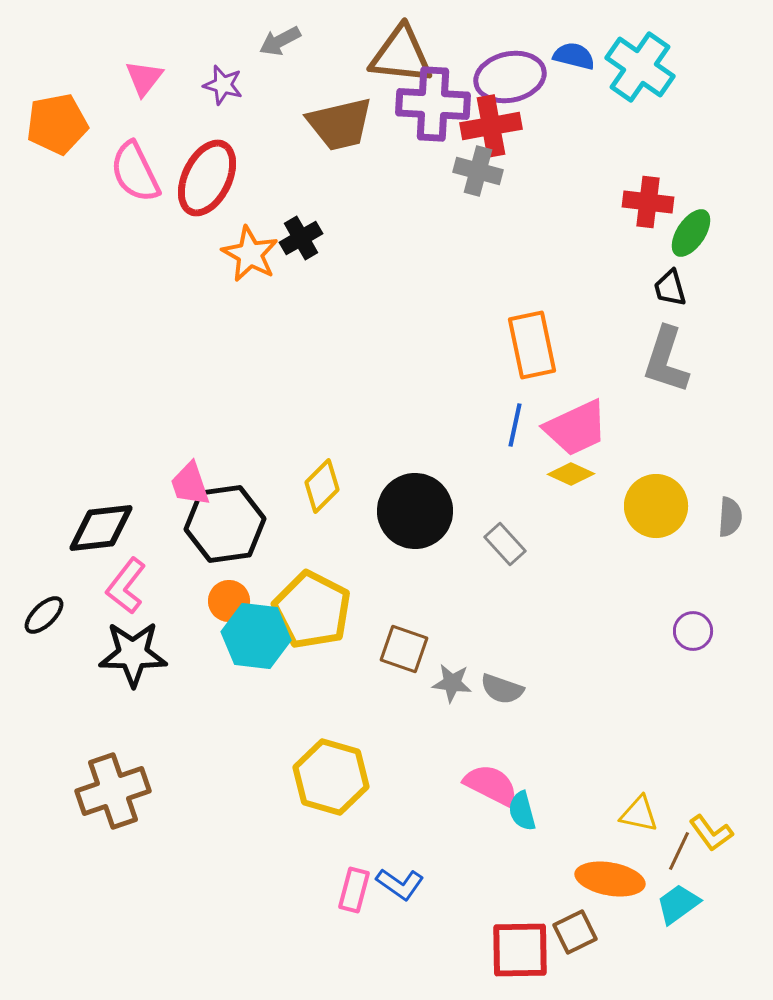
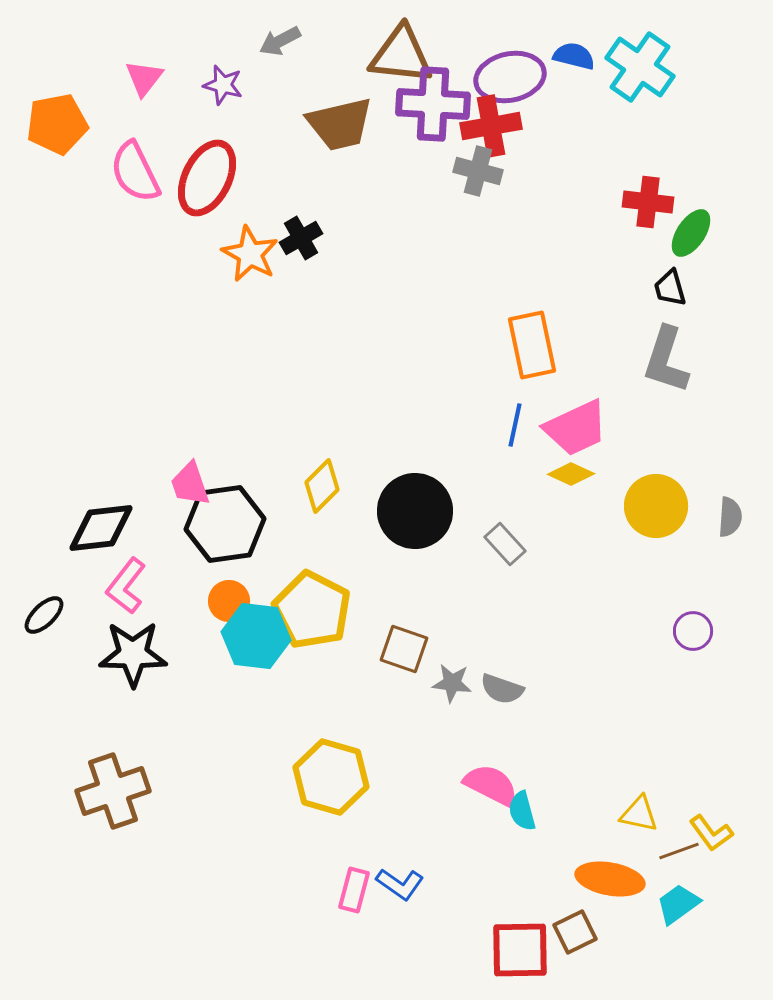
brown line at (679, 851): rotated 45 degrees clockwise
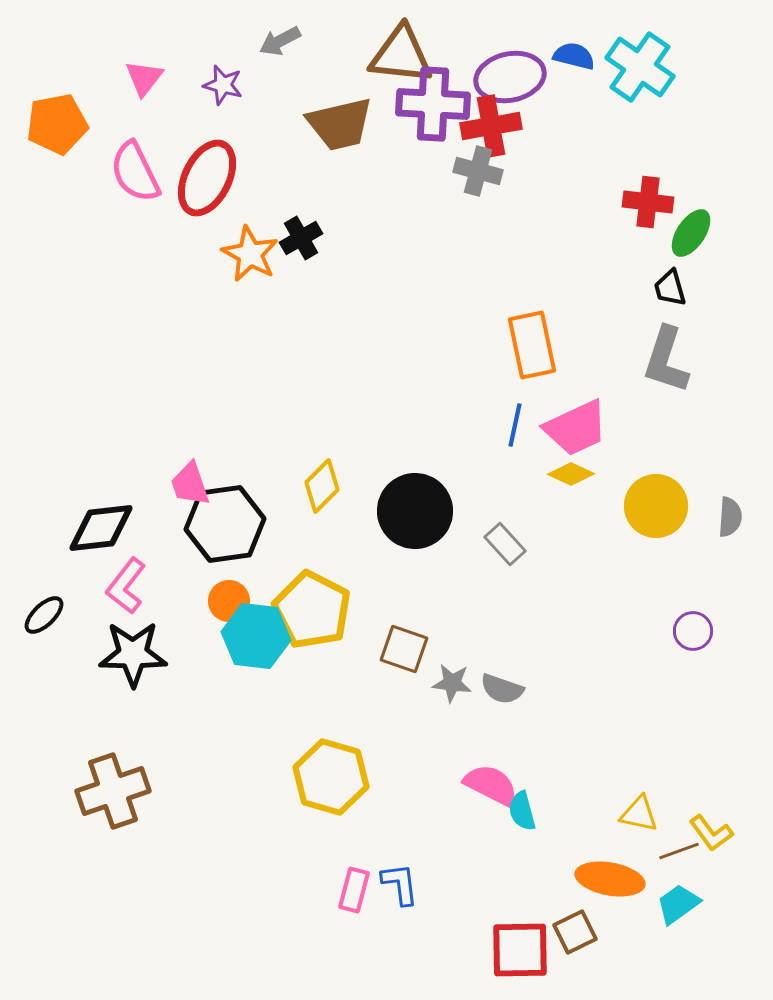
blue L-shape at (400, 884): rotated 132 degrees counterclockwise
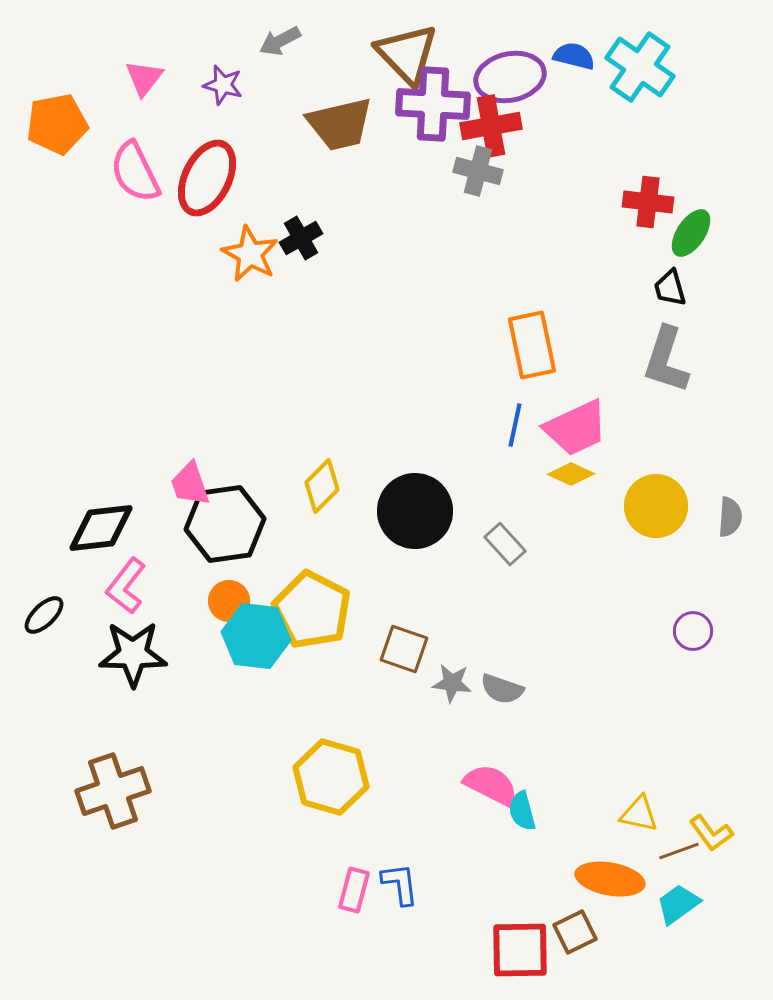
brown triangle at (401, 55): moved 6 px right, 1 px up; rotated 40 degrees clockwise
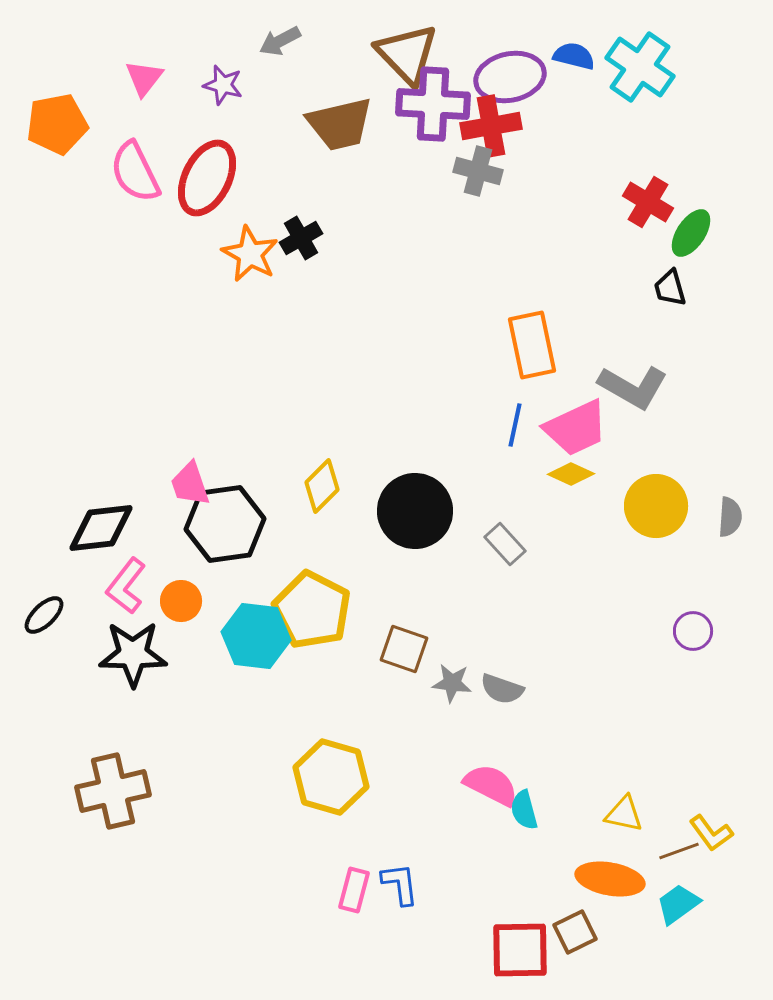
red cross at (648, 202): rotated 24 degrees clockwise
gray L-shape at (666, 360): moved 33 px left, 27 px down; rotated 78 degrees counterclockwise
orange circle at (229, 601): moved 48 px left
brown cross at (113, 791): rotated 6 degrees clockwise
cyan semicircle at (522, 811): moved 2 px right, 1 px up
yellow triangle at (639, 814): moved 15 px left
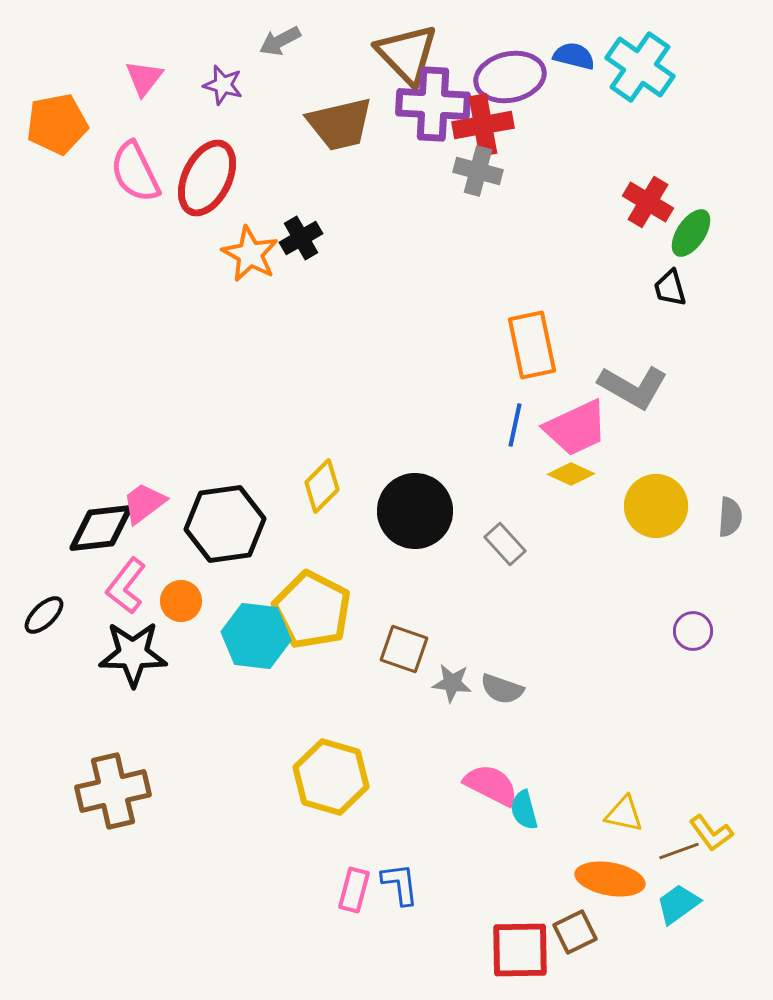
red cross at (491, 126): moved 8 px left, 1 px up
pink trapezoid at (190, 484): moved 46 px left, 19 px down; rotated 72 degrees clockwise
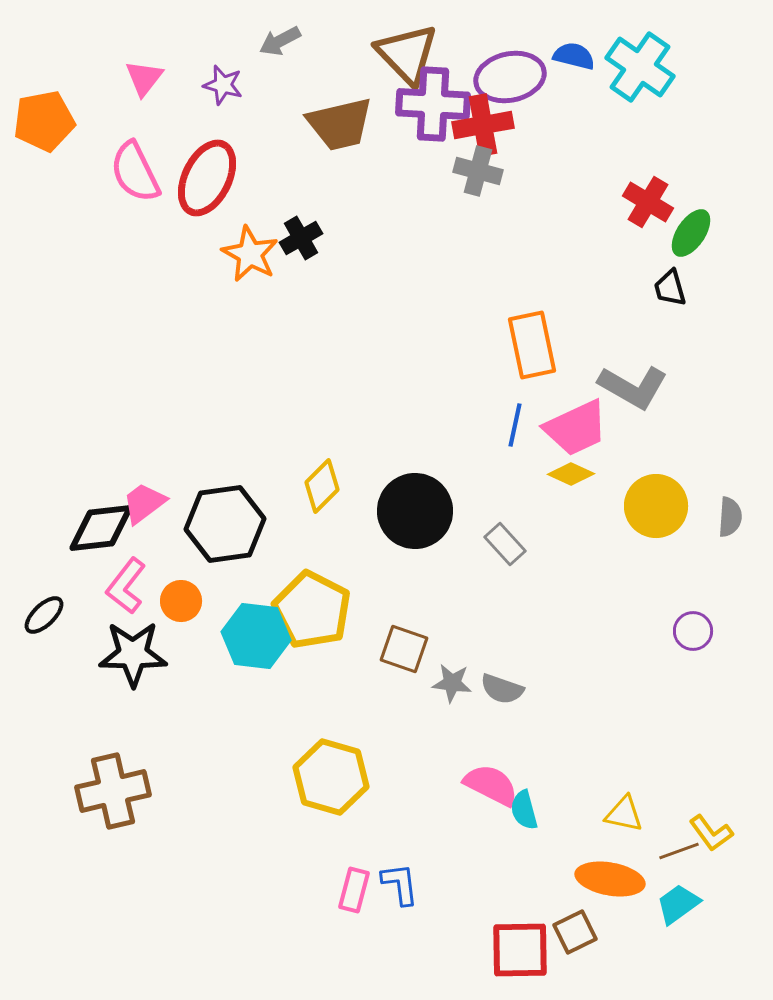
orange pentagon at (57, 124): moved 13 px left, 3 px up
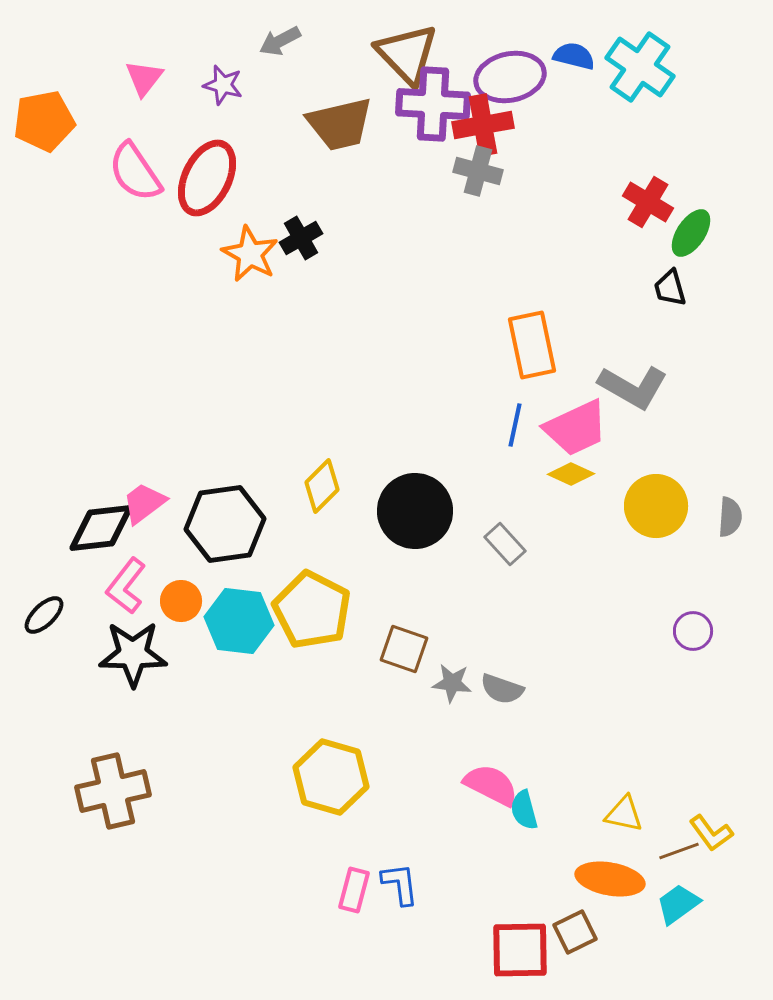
pink semicircle at (135, 172): rotated 8 degrees counterclockwise
cyan hexagon at (256, 636): moved 17 px left, 15 px up
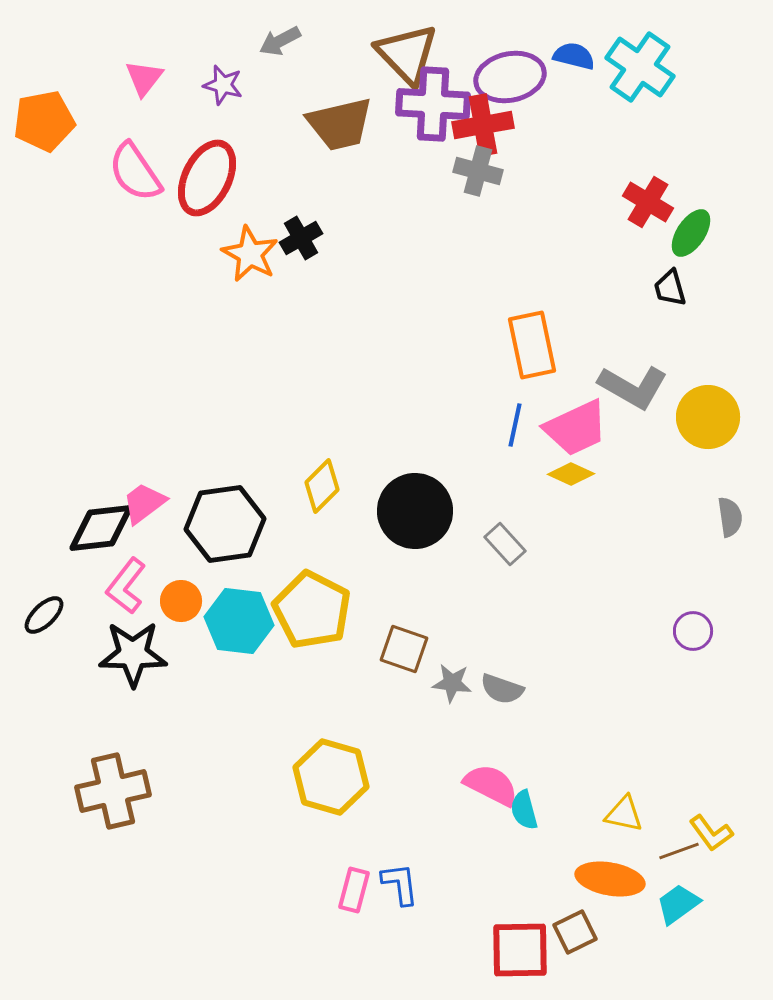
yellow circle at (656, 506): moved 52 px right, 89 px up
gray semicircle at (730, 517): rotated 12 degrees counterclockwise
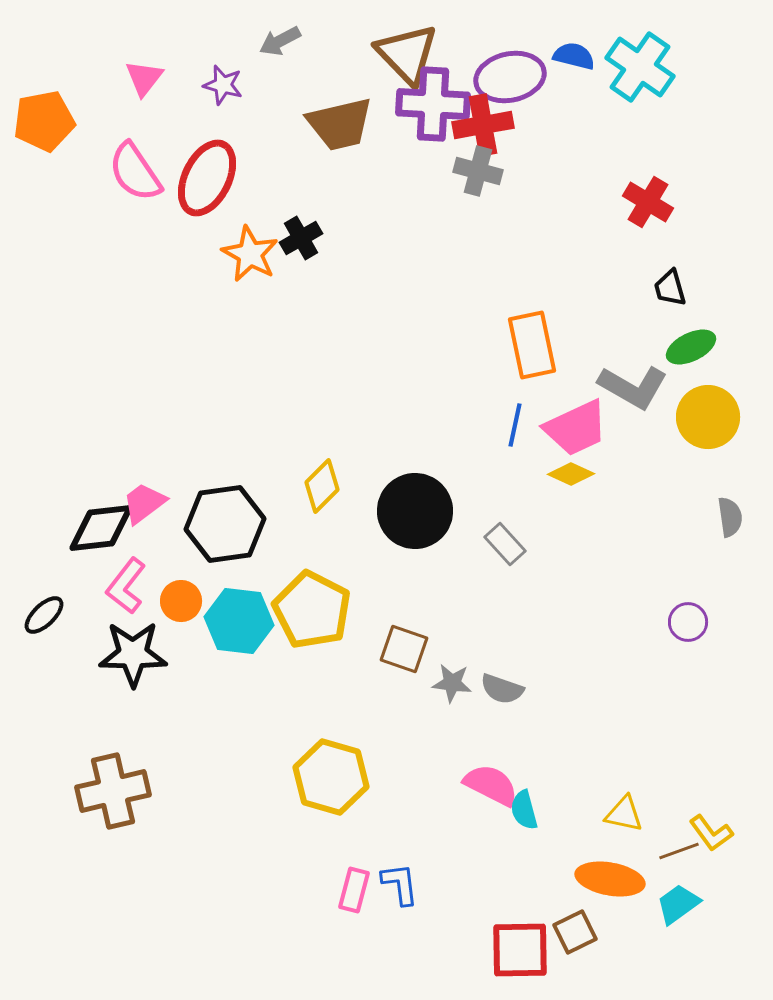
green ellipse at (691, 233): moved 114 px down; rotated 30 degrees clockwise
purple circle at (693, 631): moved 5 px left, 9 px up
